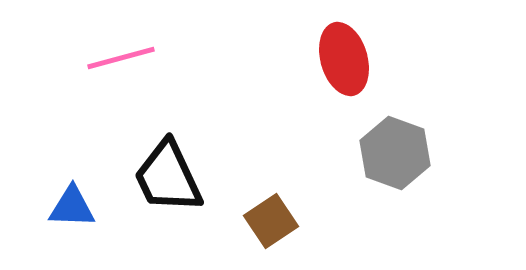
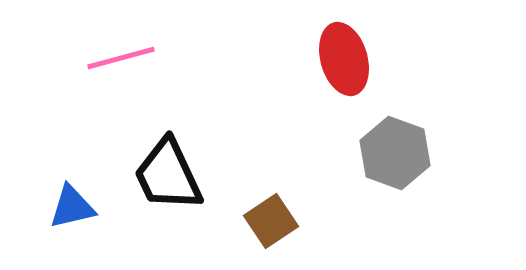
black trapezoid: moved 2 px up
blue triangle: rotated 15 degrees counterclockwise
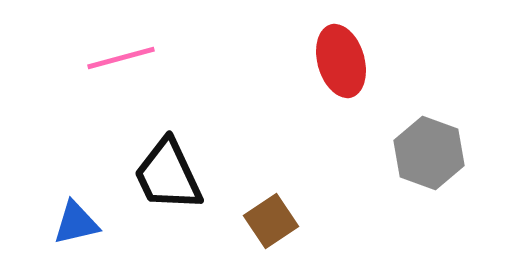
red ellipse: moved 3 px left, 2 px down
gray hexagon: moved 34 px right
blue triangle: moved 4 px right, 16 px down
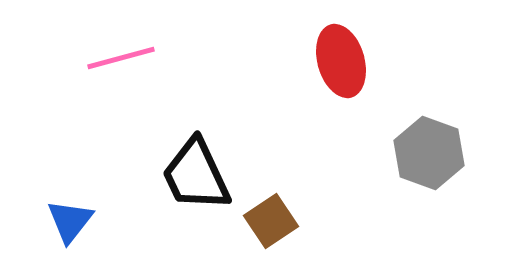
black trapezoid: moved 28 px right
blue triangle: moved 6 px left, 2 px up; rotated 39 degrees counterclockwise
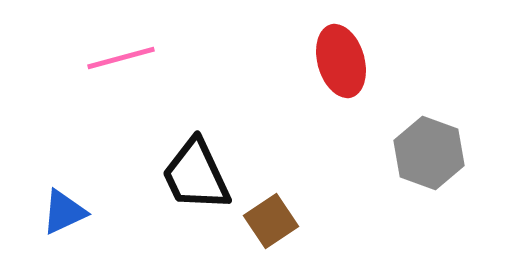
blue triangle: moved 6 px left, 9 px up; rotated 27 degrees clockwise
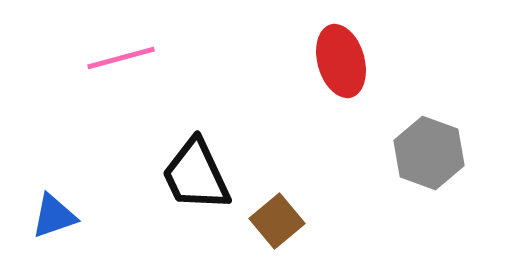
blue triangle: moved 10 px left, 4 px down; rotated 6 degrees clockwise
brown square: moved 6 px right; rotated 6 degrees counterclockwise
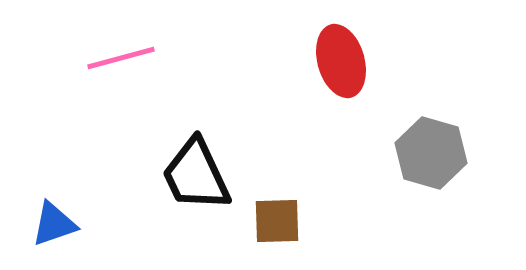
gray hexagon: moved 2 px right; rotated 4 degrees counterclockwise
blue triangle: moved 8 px down
brown square: rotated 38 degrees clockwise
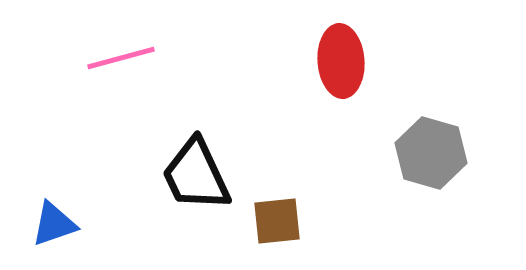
red ellipse: rotated 12 degrees clockwise
brown square: rotated 4 degrees counterclockwise
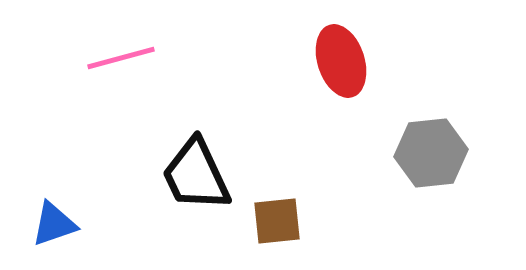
red ellipse: rotated 14 degrees counterclockwise
gray hexagon: rotated 22 degrees counterclockwise
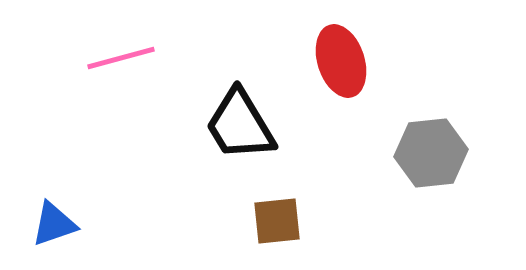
black trapezoid: moved 44 px right, 50 px up; rotated 6 degrees counterclockwise
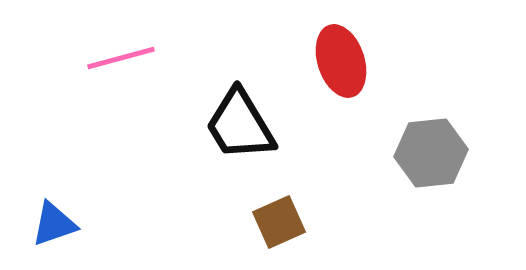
brown square: moved 2 px right, 1 px down; rotated 18 degrees counterclockwise
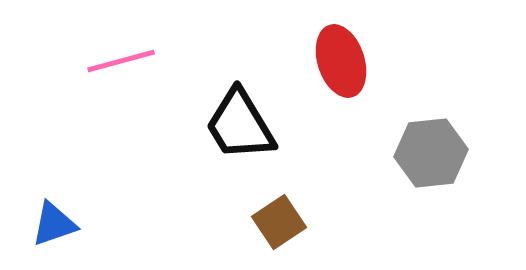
pink line: moved 3 px down
brown square: rotated 10 degrees counterclockwise
